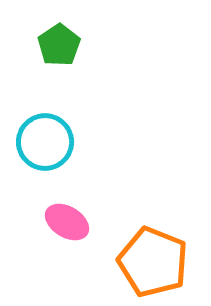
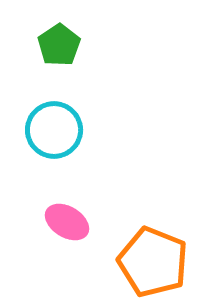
cyan circle: moved 9 px right, 12 px up
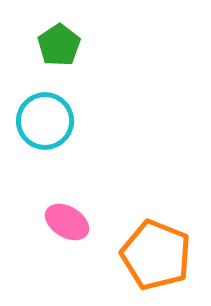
cyan circle: moved 9 px left, 9 px up
orange pentagon: moved 3 px right, 7 px up
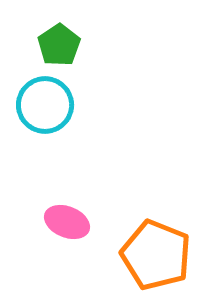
cyan circle: moved 16 px up
pink ellipse: rotated 9 degrees counterclockwise
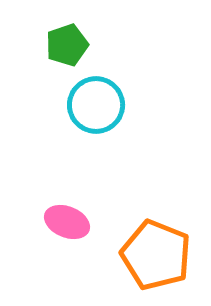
green pentagon: moved 8 px right; rotated 15 degrees clockwise
cyan circle: moved 51 px right
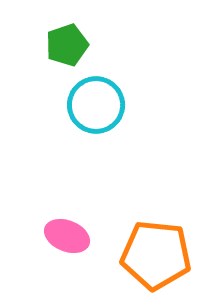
pink ellipse: moved 14 px down
orange pentagon: rotated 16 degrees counterclockwise
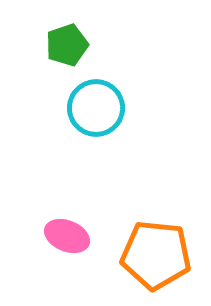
cyan circle: moved 3 px down
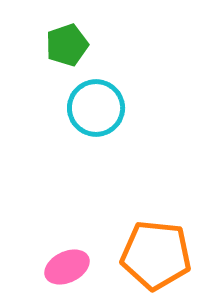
pink ellipse: moved 31 px down; rotated 48 degrees counterclockwise
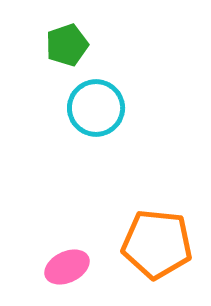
orange pentagon: moved 1 px right, 11 px up
